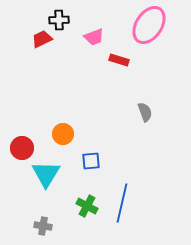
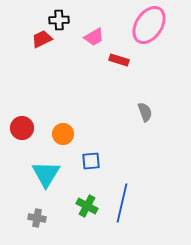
pink trapezoid: rotated 10 degrees counterclockwise
red circle: moved 20 px up
gray cross: moved 6 px left, 8 px up
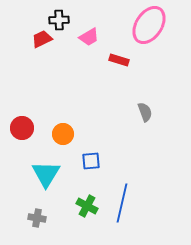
pink trapezoid: moved 5 px left
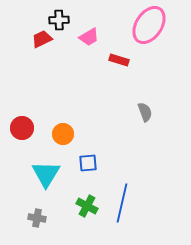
blue square: moved 3 px left, 2 px down
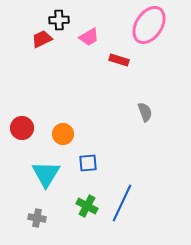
blue line: rotated 12 degrees clockwise
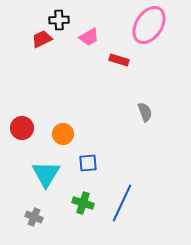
green cross: moved 4 px left, 3 px up; rotated 10 degrees counterclockwise
gray cross: moved 3 px left, 1 px up; rotated 12 degrees clockwise
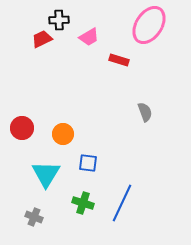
blue square: rotated 12 degrees clockwise
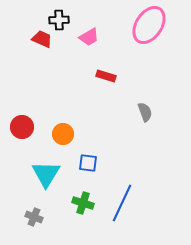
red trapezoid: rotated 50 degrees clockwise
red rectangle: moved 13 px left, 16 px down
red circle: moved 1 px up
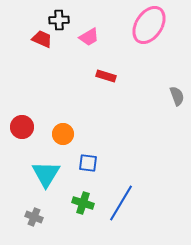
gray semicircle: moved 32 px right, 16 px up
blue line: moved 1 px left; rotated 6 degrees clockwise
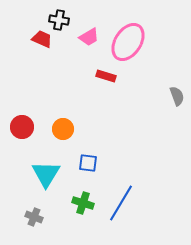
black cross: rotated 12 degrees clockwise
pink ellipse: moved 21 px left, 17 px down
orange circle: moved 5 px up
